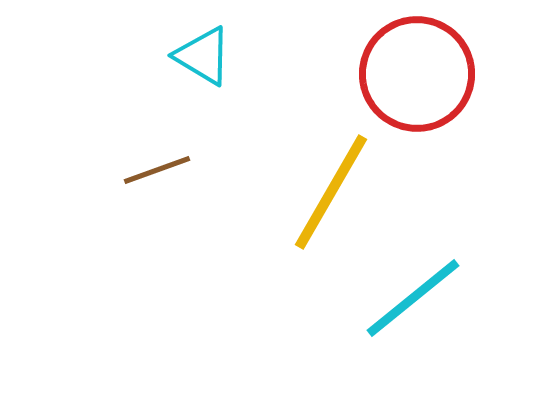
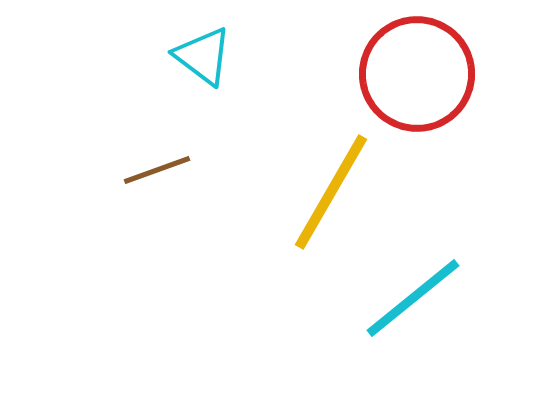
cyan triangle: rotated 6 degrees clockwise
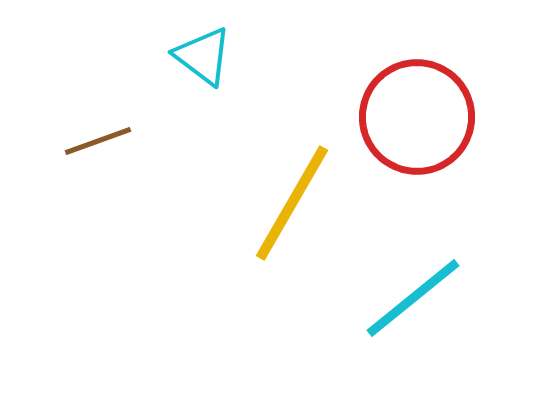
red circle: moved 43 px down
brown line: moved 59 px left, 29 px up
yellow line: moved 39 px left, 11 px down
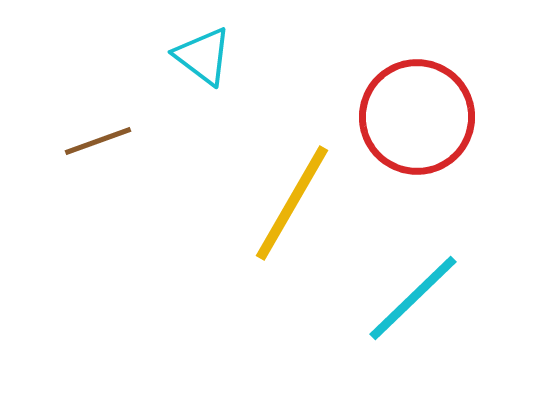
cyan line: rotated 5 degrees counterclockwise
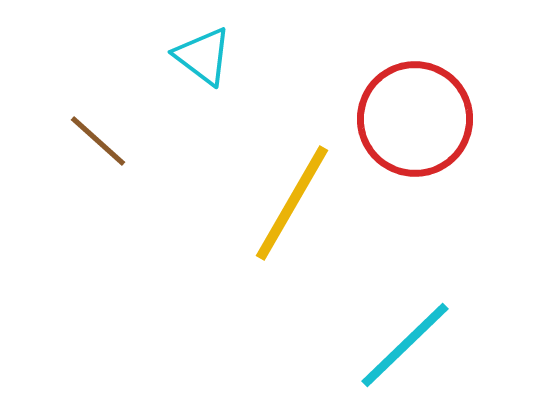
red circle: moved 2 px left, 2 px down
brown line: rotated 62 degrees clockwise
cyan line: moved 8 px left, 47 px down
